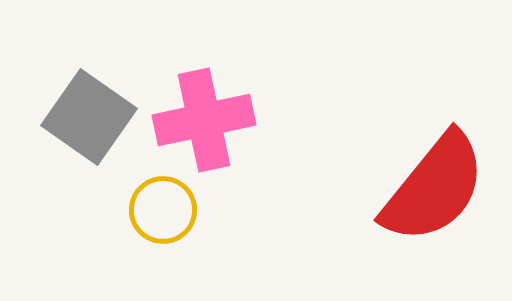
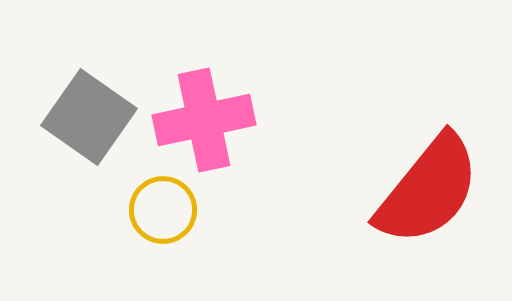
red semicircle: moved 6 px left, 2 px down
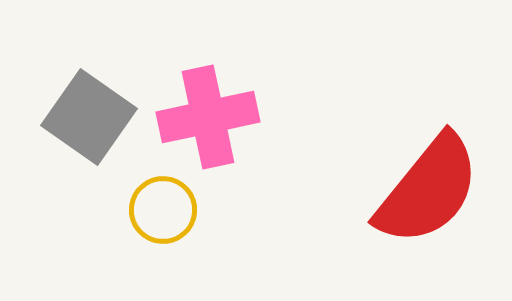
pink cross: moved 4 px right, 3 px up
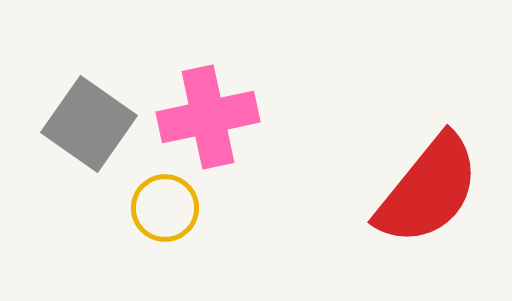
gray square: moved 7 px down
yellow circle: moved 2 px right, 2 px up
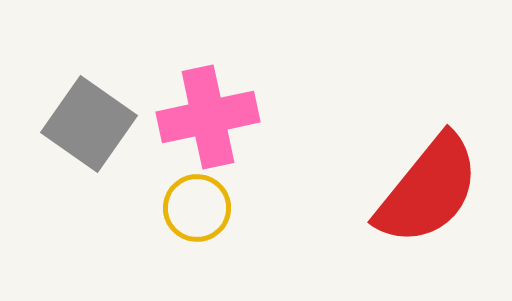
yellow circle: moved 32 px right
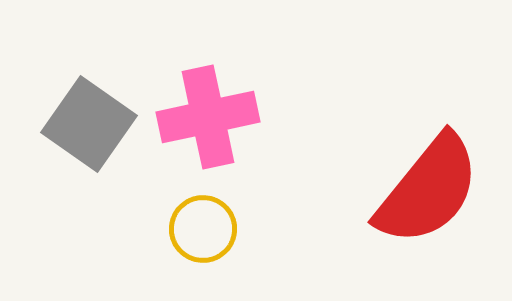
yellow circle: moved 6 px right, 21 px down
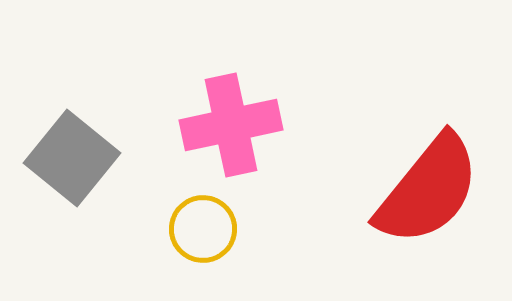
pink cross: moved 23 px right, 8 px down
gray square: moved 17 px left, 34 px down; rotated 4 degrees clockwise
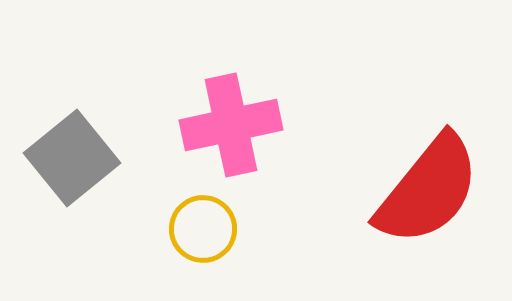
gray square: rotated 12 degrees clockwise
